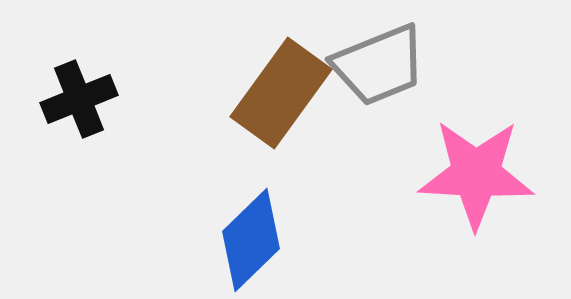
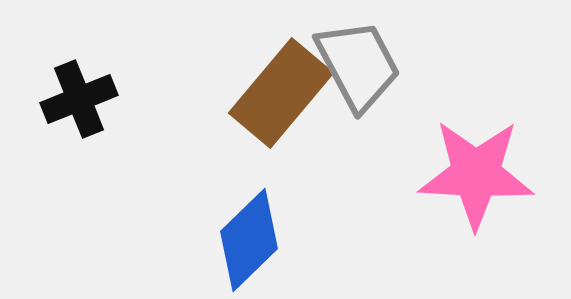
gray trapezoid: moved 21 px left; rotated 96 degrees counterclockwise
brown rectangle: rotated 4 degrees clockwise
blue diamond: moved 2 px left
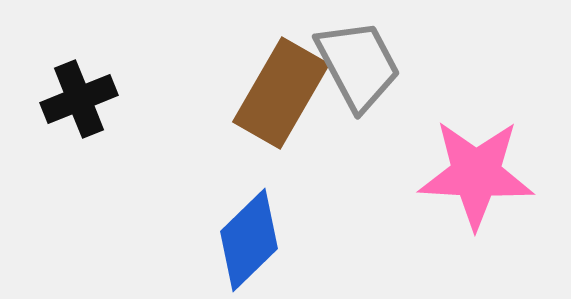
brown rectangle: rotated 10 degrees counterclockwise
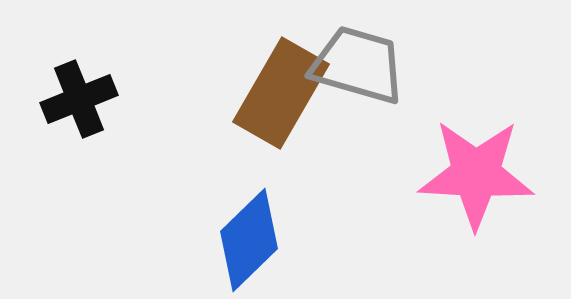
gray trapezoid: rotated 46 degrees counterclockwise
